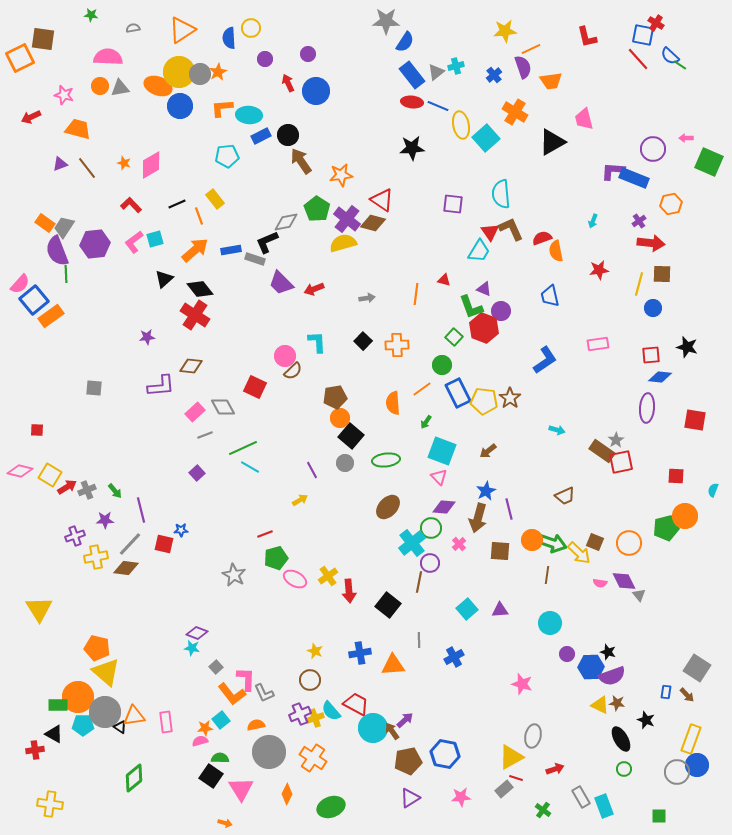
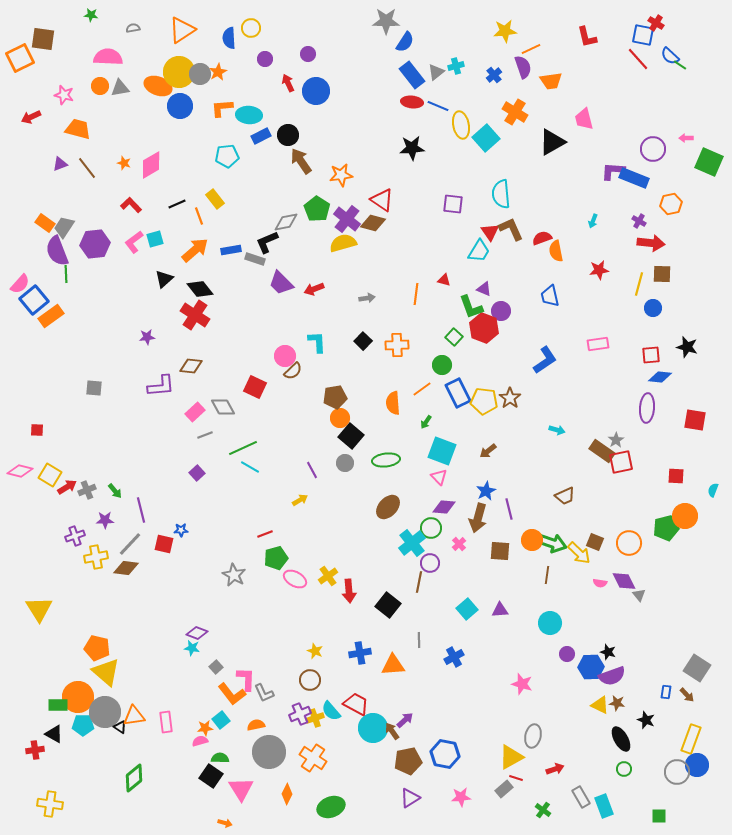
purple cross at (639, 221): rotated 24 degrees counterclockwise
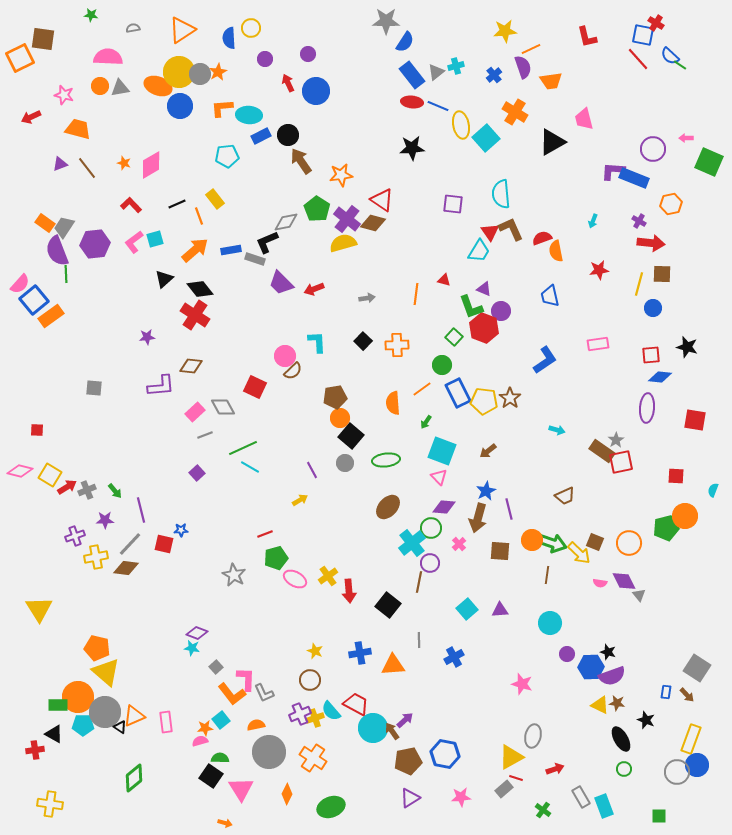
orange triangle at (134, 716): rotated 15 degrees counterclockwise
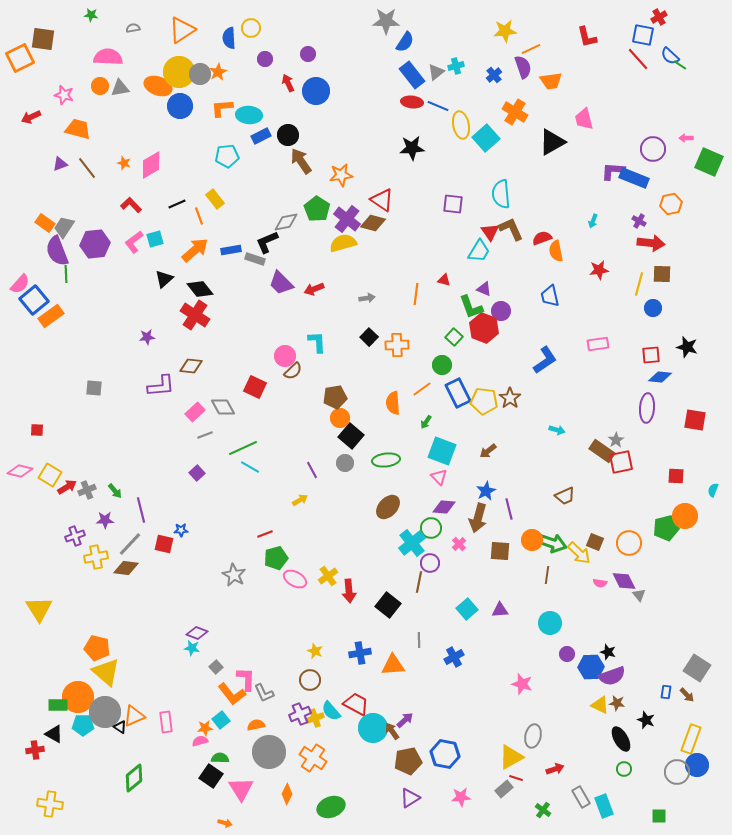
red cross at (656, 23): moved 3 px right, 6 px up; rotated 28 degrees clockwise
black square at (363, 341): moved 6 px right, 4 px up
